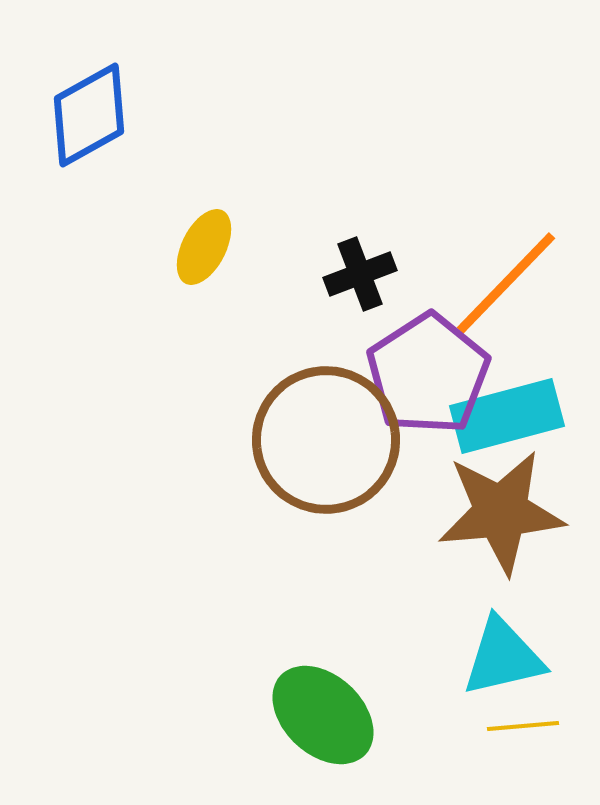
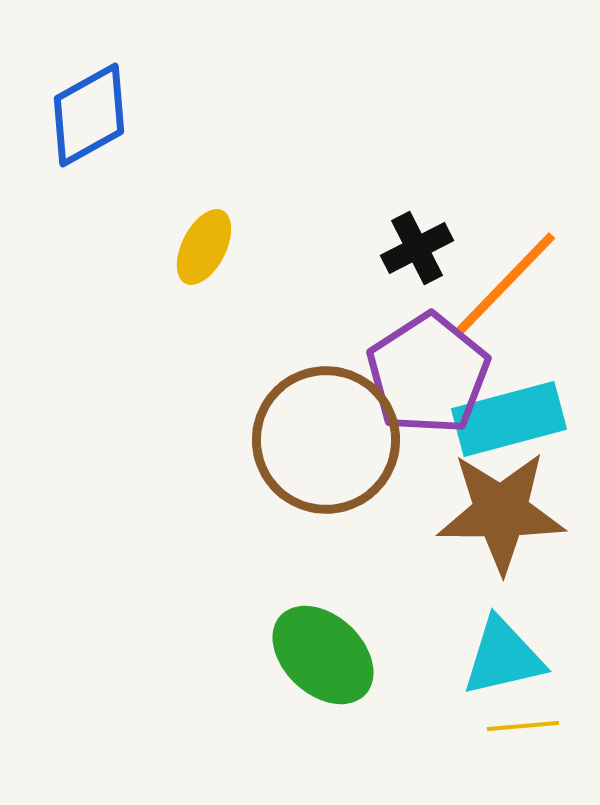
black cross: moved 57 px right, 26 px up; rotated 6 degrees counterclockwise
cyan rectangle: moved 2 px right, 3 px down
brown star: rotated 5 degrees clockwise
green ellipse: moved 60 px up
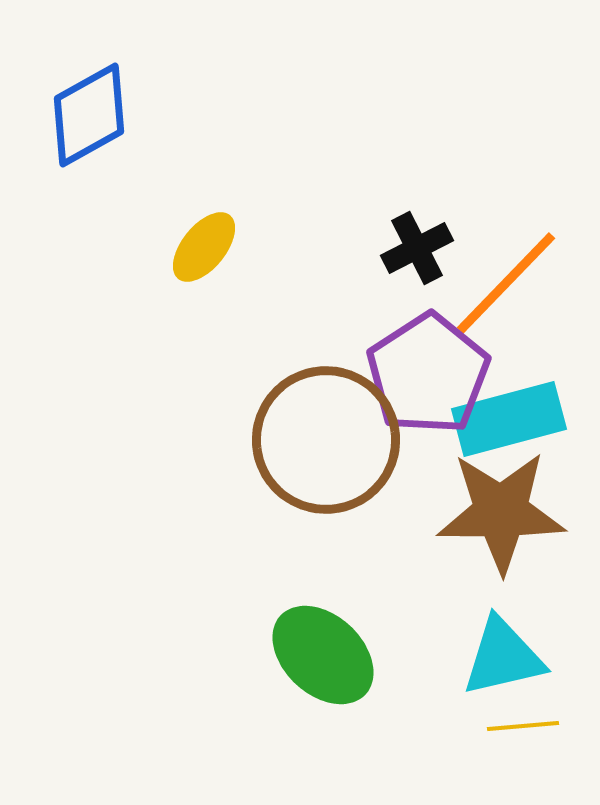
yellow ellipse: rotated 12 degrees clockwise
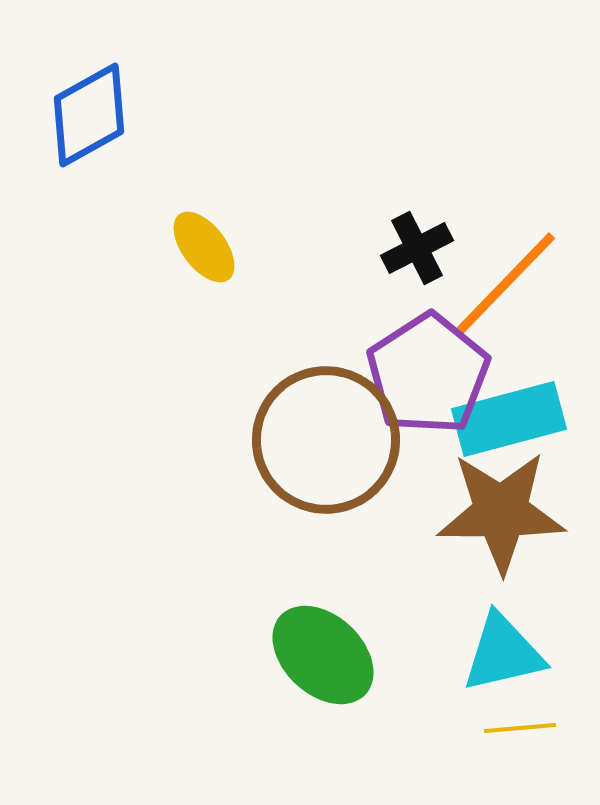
yellow ellipse: rotated 76 degrees counterclockwise
cyan triangle: moved 4 px up
yellow line: moved 3 px left, 2 px down
